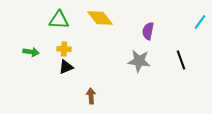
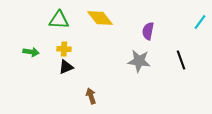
brown arrow: rotated 14 degrees counterclockwise
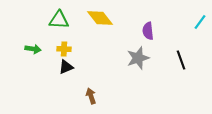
purple semicircle: rotated 18 degrees counterclockwise
green arrow: moved 2 px right, 3 px up
gray star: moved 1 px left, 3 px up; rotated 25 degrees counterclockwise
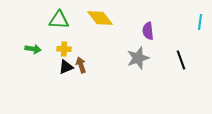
cyan line: rotated 28 degrees counterclockwise
brown arrow: moved 10 px left, 31 px up
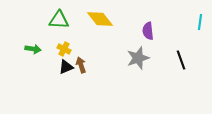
yellow diamond: moved 1 px down
yellow cross: rotated 24 degrees clockwise
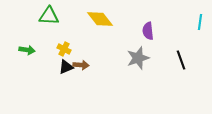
green triangle: moved 10 px left, 4 px up
green arrow: moved 6 px left, 1 px down
brown arrow: rotated 112 degrees clockwise
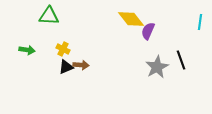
yellow diamond: moved 31 px right
purple semicircle: rotated 30 degrees clockwise
yellow cross: moved 1 px left
gray star: moved 19 px right, 9 px down; rotated 10 degrees counterclockwise
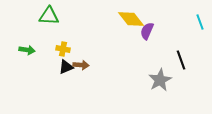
cyan line: rotated 28 degrees counterclockwise
purple semicircle: moved 1 px left
yellow cross: rotated 16 degrees counterclockwise
gray star: moved 3 px right, 13 px down
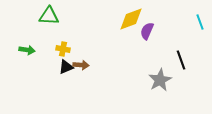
yellow diamond: rotated 72 degrees counterclockwise
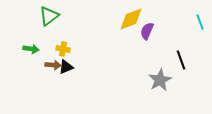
green triangle: rotated 40 degrees counterclockwise
green arrow: moved 4 px right, 1 px up
brown arrow: moved 28 px left
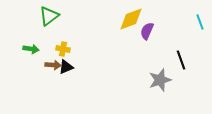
gray star: rotated 10 degrees clockwise
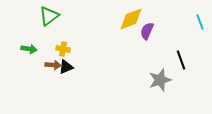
green arrow: moved 2 px left
